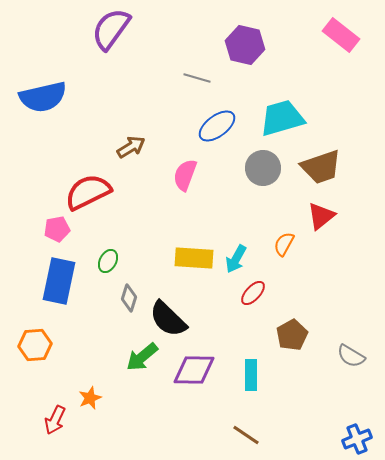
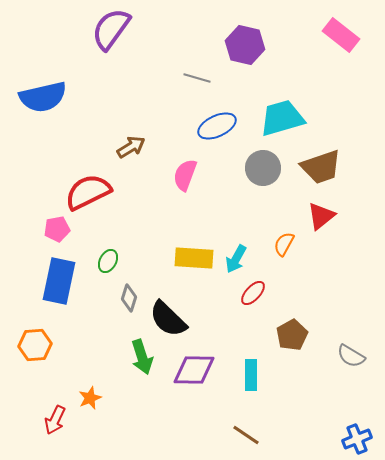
blue ellipse: rotated 12 degrees clockwise
green arrow: rotated 68 degrees counterclockwise
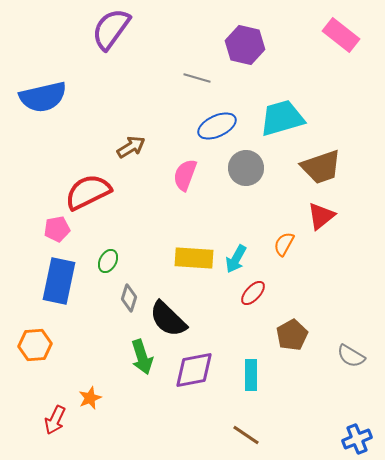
gray circle: moved 17 px left
purple diamond: rotated 12 degrees counterclockwise
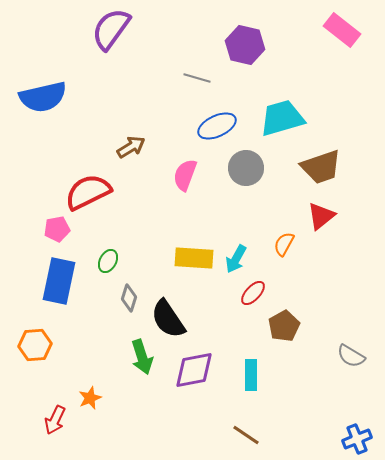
pink rectangle: moved 1 px right, 5 px up
black semicircle: rotated 12 degrees clockwise
brown pentagon: moved 8 px left, 9 px up
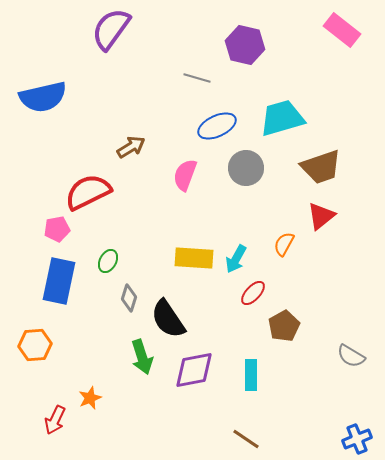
brown line: moved 4 px down
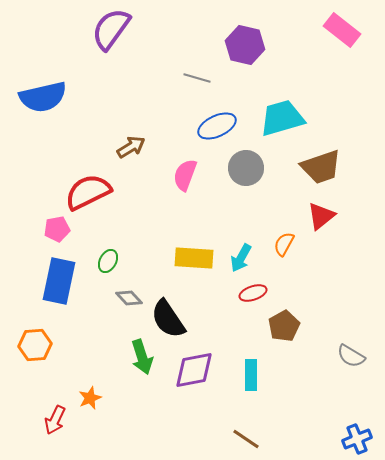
cyan arrow: moved 5 px right, 1 px up
red ellipse: rotated 28 degrees clockwise
gray diamond: rotated 60 degrees counterclockwise
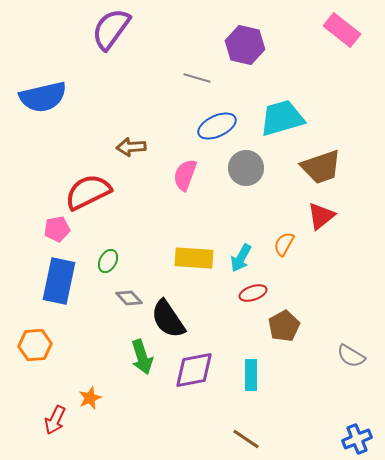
brown arrow: rotated 152 degrees counterclockwise
